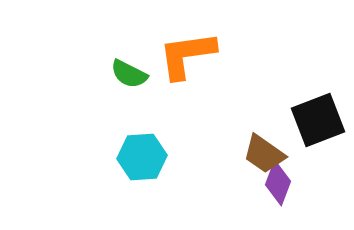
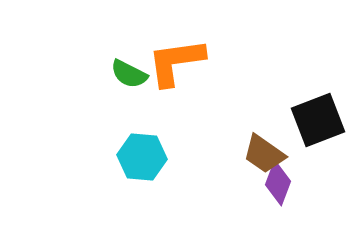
orange L-shape: moved 11 px left, 7 px down
cyan hexagon: rotated 9 degrees clockwise
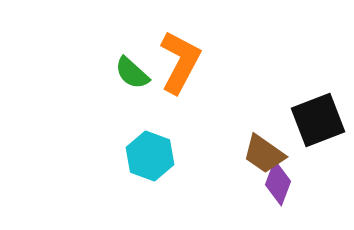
orange L-shape: moved 4 px right; rotated 126 degrees clockwise
green semicircle: moved 3 px right, 1 px up; rotated 15 degrees clockwise
cyan hexagon: moved 8 px right, 1 px up; rotated 15 degrees clockwise
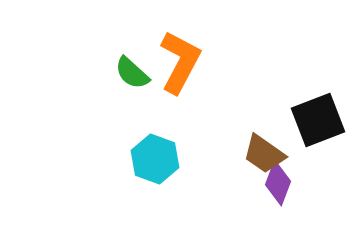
cyan hexagon: moved 5 px right, 3 px down
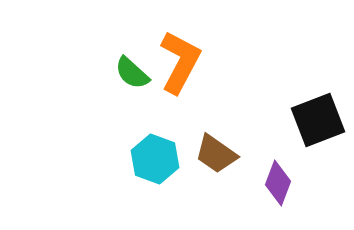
brown trapezoid: moved 48 px left
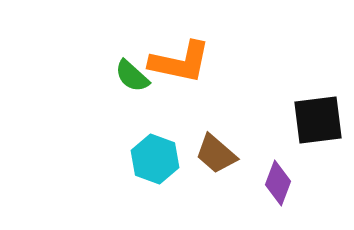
orange L-shape: rotated 74 degrees clockwise
green semicircle: moved 3 px down
black square: rotated 14 degrees clockwise
brown trapezoid: rotated 6 degrees clockwise
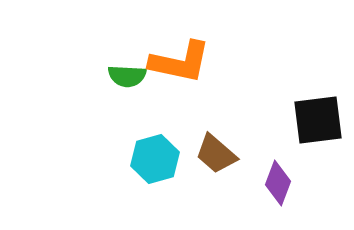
green semicircle: moved 5 px left; rotated 39 degrees counterclockwise
cyan hexagon: rotated 24 degrees clockwise
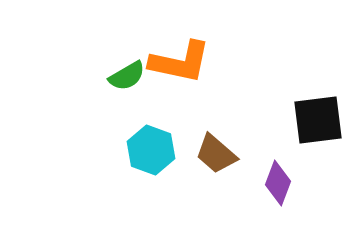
green semicircle: rotated 33 degrees counterclockwise
cyan hexagon: moved 4 px left, 9 px up; rotated 24 degrees counterclockwise
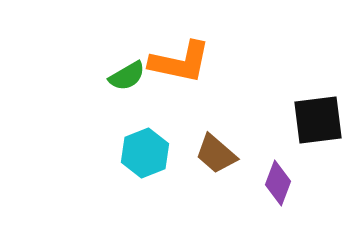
cyan hexagon: moved 6 px left, 3 px down; rotated 18 degrees clockwise
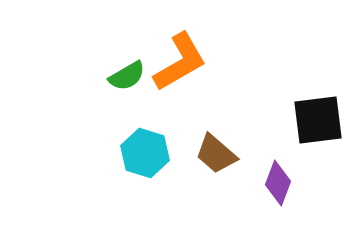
orange L-shape: rotated 42 degrees counterclockwise
cyan hexagon: rotated 21 degrees counterclockwise
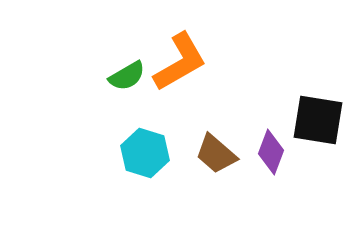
black square: rotated 16 degrees clockwise
purple diamond: moved 7 px left, 31 px up
